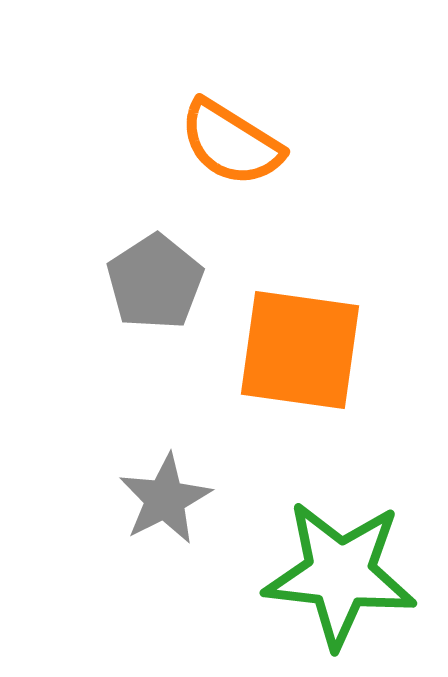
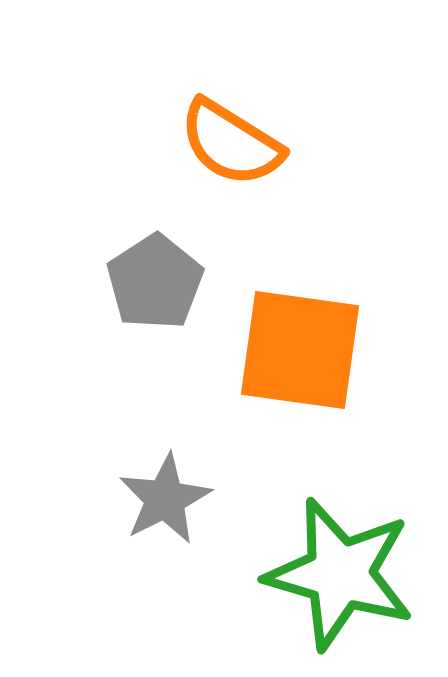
green star: rotated 10 degrees clockwise
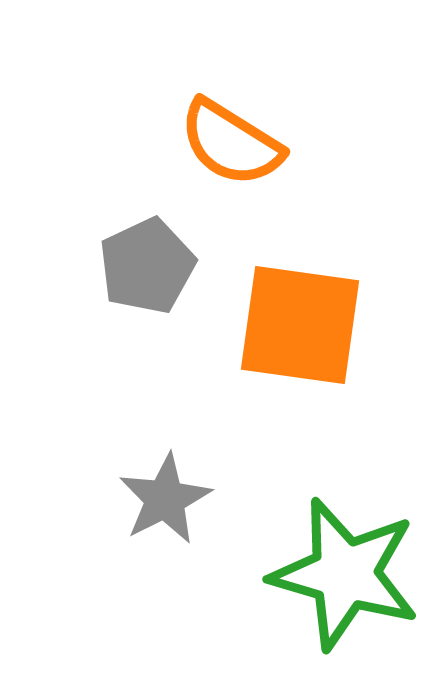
gray pentagon: moved 8 px left, 16 px up; rotated 8 degrees clockwise
orange square: moved 25 px up
green star: moved 5 px right
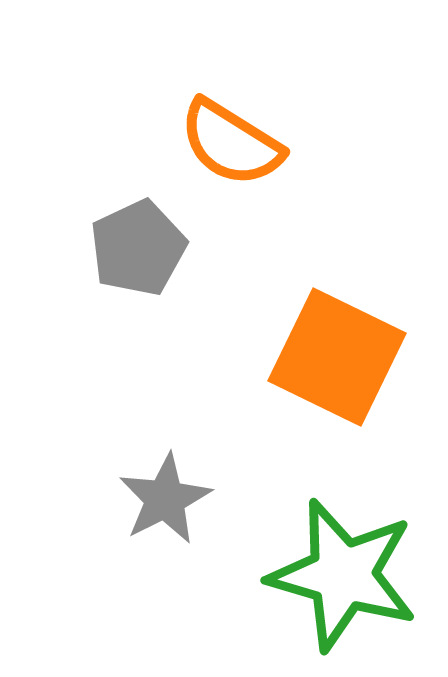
gray pentagon: moved 9 px left, 18 px up
orange square: moved 37 px right, 32 px down; rotated 18 degrees clockwise
green star: moved 2 px left, 1 px down
